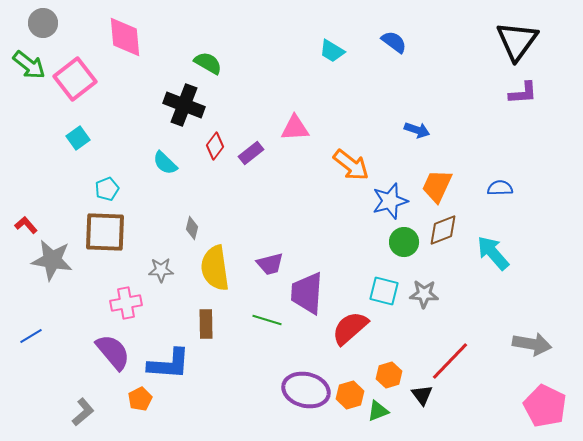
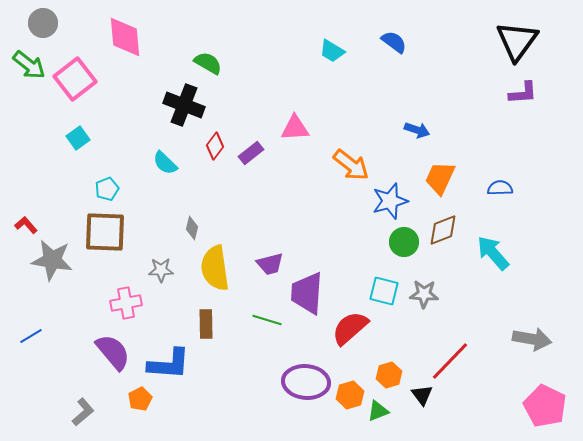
orange trapezoid at (437, 186): moved 3 px right, 8 px up
gray arrow at (532, 344): moved 5 px up
purple ellipse at (306, 390): moved 8 px up; rotated 9 degrees counterclockwise
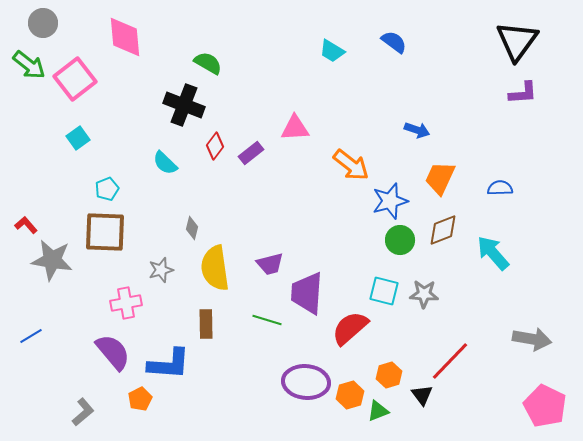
green circle at (404, 242): moved 4 px left, 2 px up
gray star at (161, 270): rotated 15 degrees counterclockwise
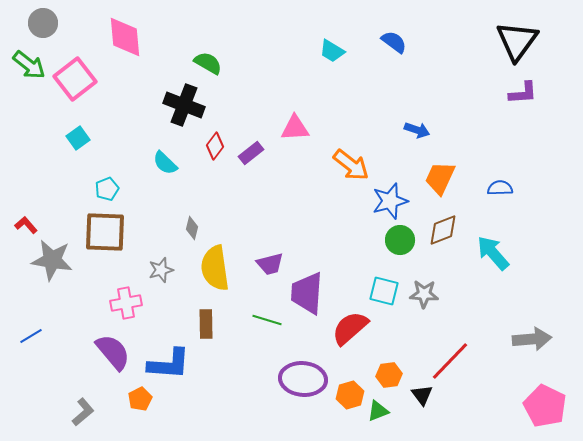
gray arrow at (532, 339): rotated 15 degrees counterclockwise
orange hexagon at (389, 375): rotated 10 degrees clockwise
purple ellipse at (306, 382): moved 3 px left, 3 px up
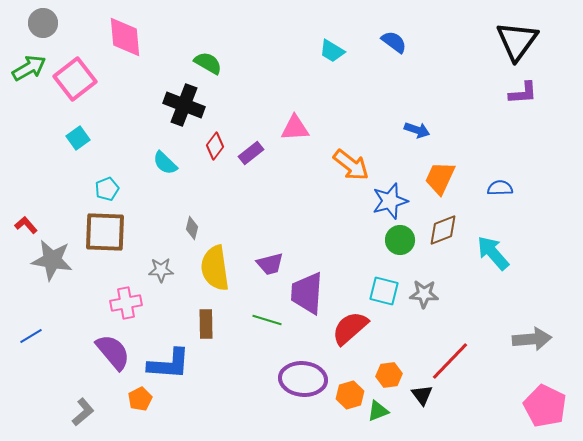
green arrow at (29, 65): moved 3 px down; rotated 68 degrees counterclockwise
gray star at (161, 270): rotated 15 degrees clockwise
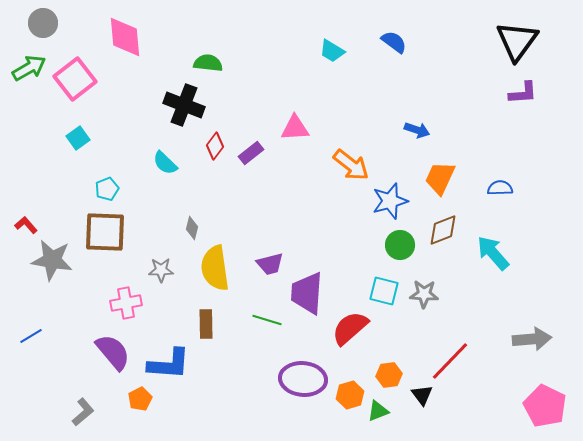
green semicircle at (208, 63): rotated 24 degrees counterclockwise
green circle at (400, 240): moved 5 px down
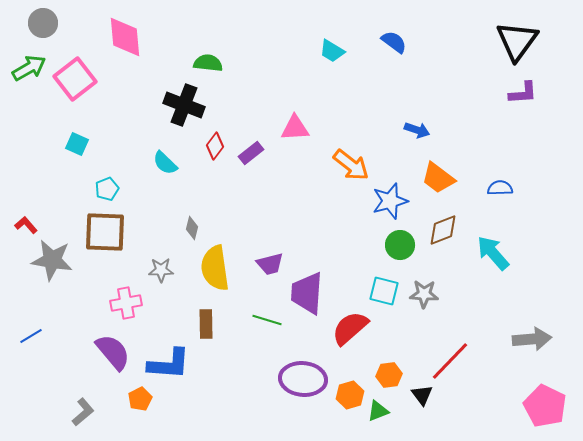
cyan square at (78, 138): moved 1 px left, 6 px down; rotated 30 degrees counterclockwise
orange trapezoid at (440, 178): moved 2 px left; rotated 78 degrees counterclockwise
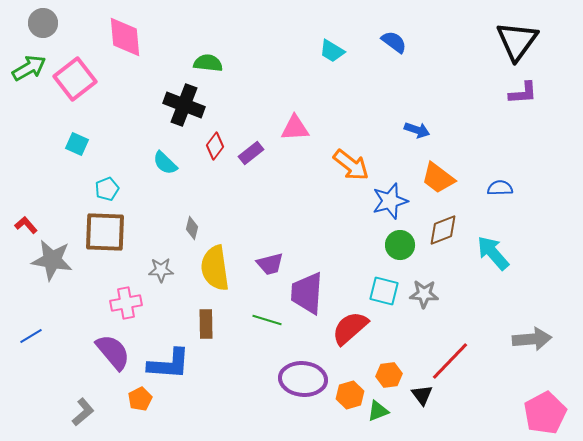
pink pentagon at (545, 406): moved 7 px down; rotated 18 degrees clockwise
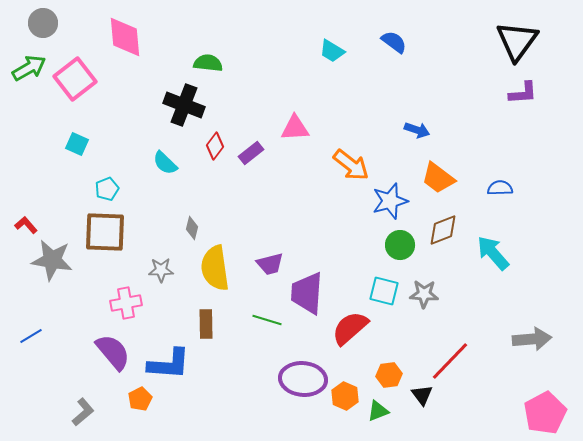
orange hexagon at (350, 395): moved 5 px left, 1 px down; rotated 20 degrees counterclockwise
